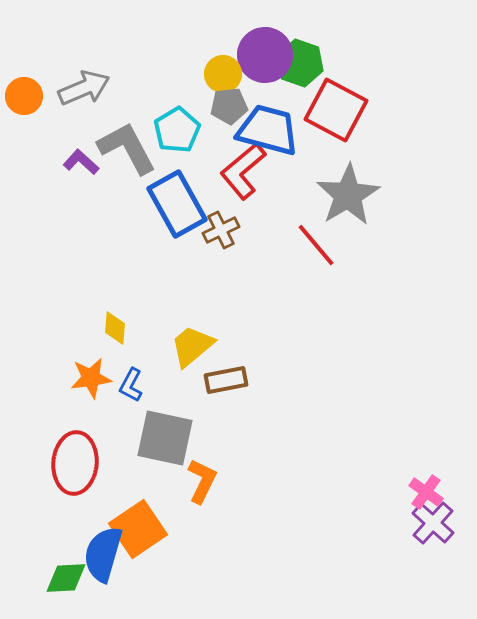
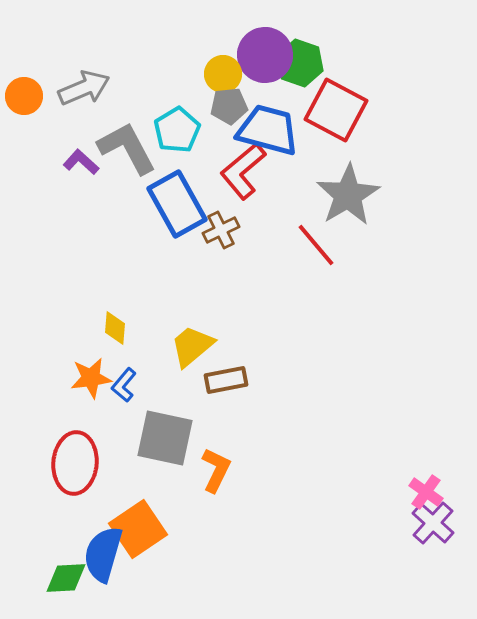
blue L-shape: moved 7 px left; rotated 12 degrees clockwise
orange L-shape: moved 14 px right, 11 px up
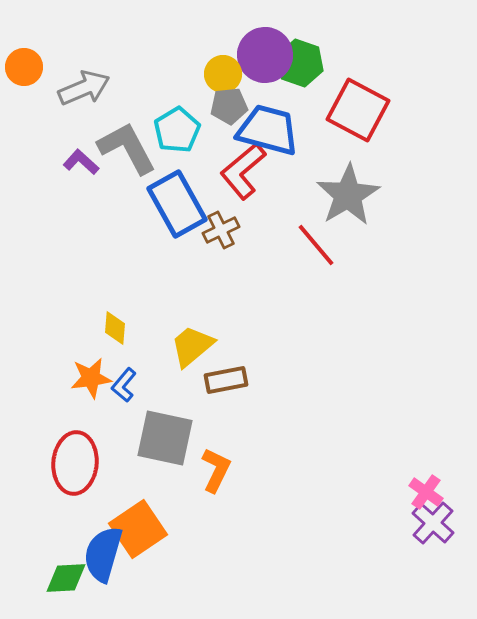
orange circle: moved 29 px up
red square: moved 22 px right
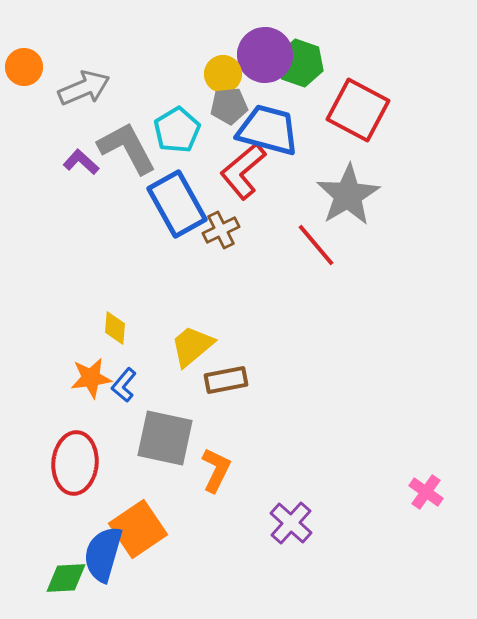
purple cross: moved 142 px left
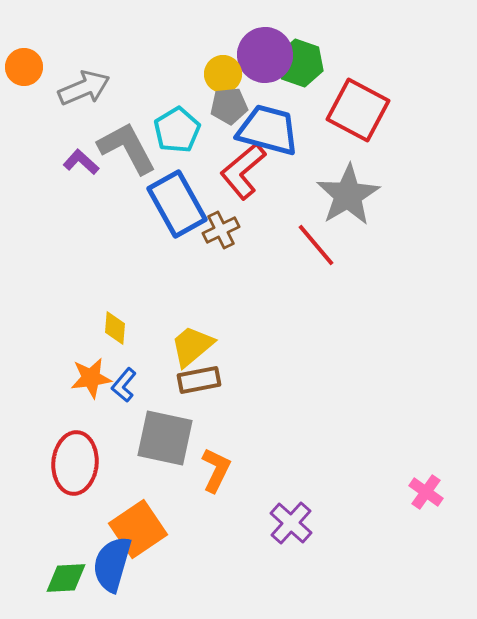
brown rectangle: moved 27 px left
blue semicircle: moved 9 px right, 10 px down
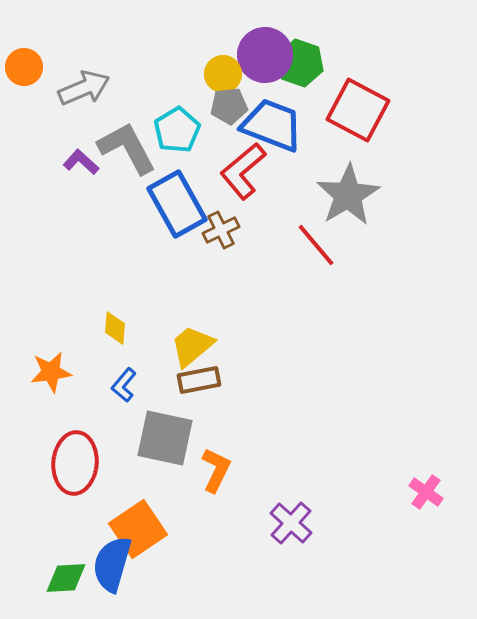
blue trapezoid: moved 4 px right, 5 px up; rotated 6 degrees clockwise
orange star: moved 40 px left, 6 px up
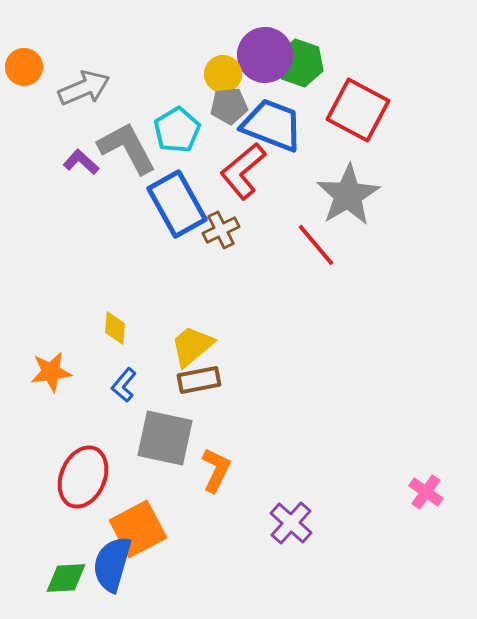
red ellipse: moved 8 px right, 14 px down; rotated 18 degrees clockwise
orange square: rotated 6 degrees clockwise
